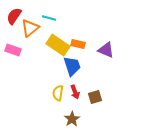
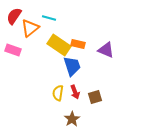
yellow rectangle: moved 1 px right
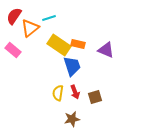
cyan line: rotated 32 degrees counterclockwise
pink rectangle: rotated 21 degrees clockwise
brown star: rotated 21 degrees clockwise
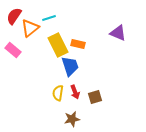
yellow rectangle: moved 1 px left; rotated 30 degrees clockwise
purple triangle: moved 12 px right, 17 px up
blue trapezoid: moved 2 px left
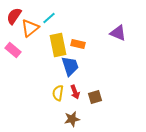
cyan line: rotated 24 degrees counterclockwise
yellow rectangle: rotated 15 degrees clockwise
